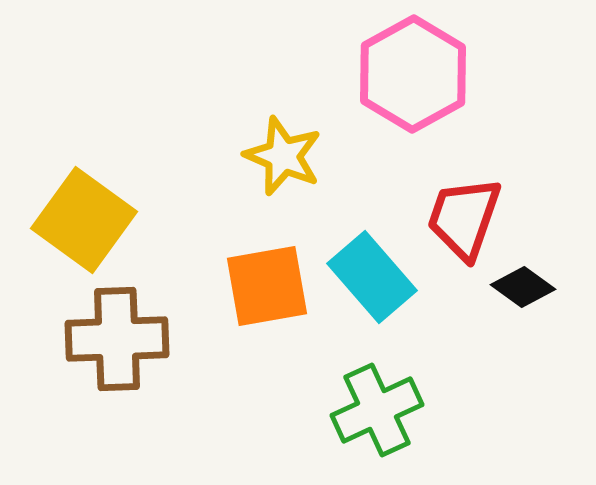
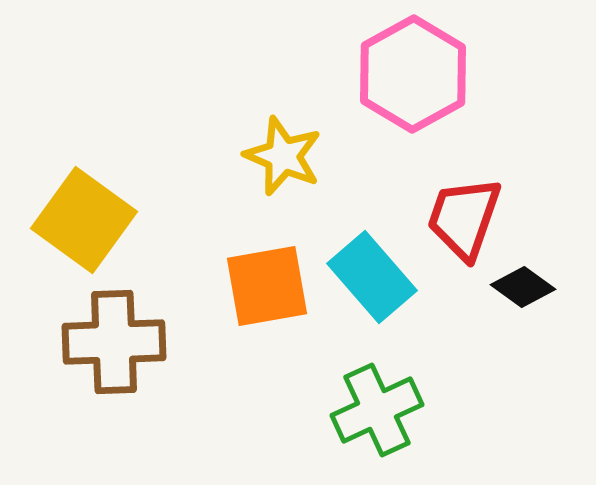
brown cross: moved 3 px left, 3 px down
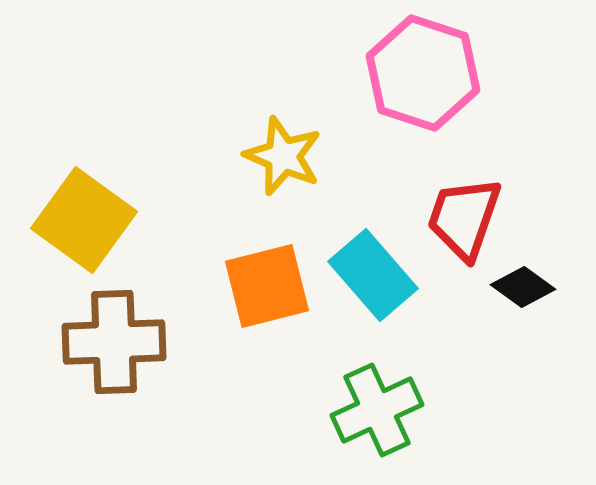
pink hexagon: moved 10 px right, 1 px up; rotated 13 degrees counterclockwise
cyan rectangle: moved 1 px right, 2 px up
orange square: rotated 4 degrees counterclockwise
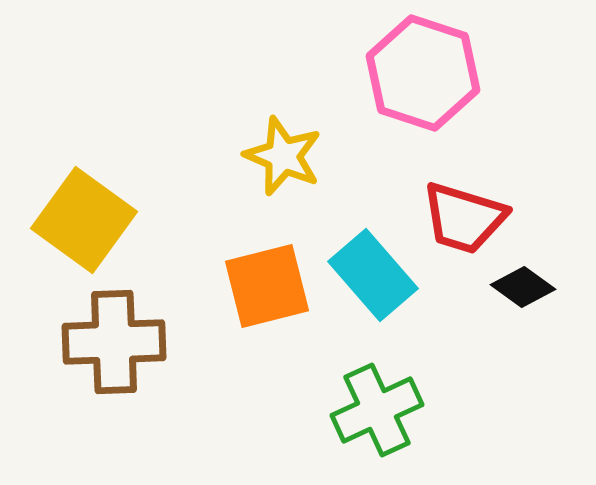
red trapezoid: rotated 92 degrees counterclockwise
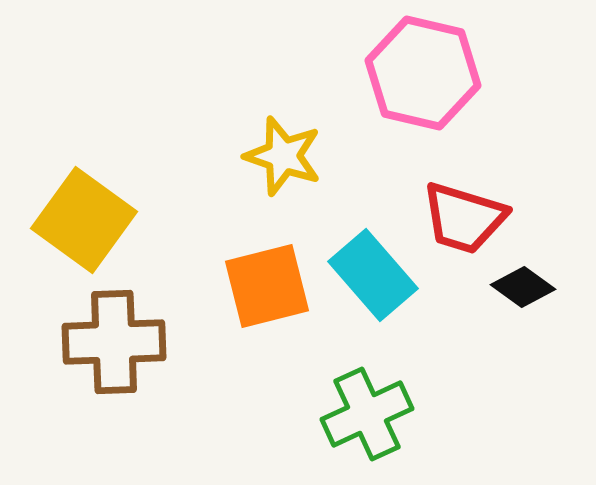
pink hexagon: rotated 5 degrees counterclockwise
yellow star: rotated 4 degrees counterclockwise
green cross: moved 10 px left, 4 px down
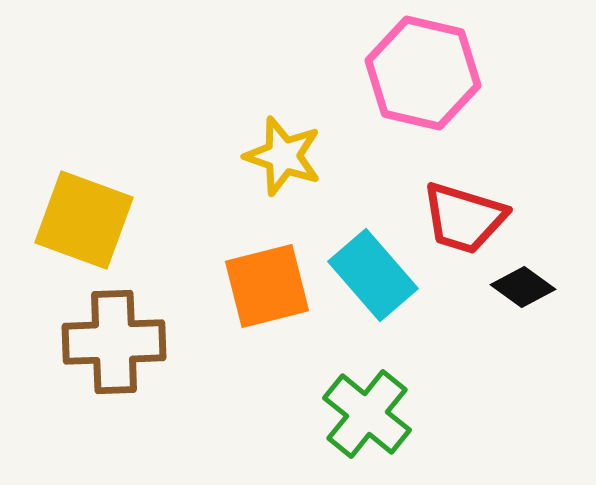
yellow square: rotated 16 degrees counterclockwise
green cross: rotated 26 degrees counterclockwise
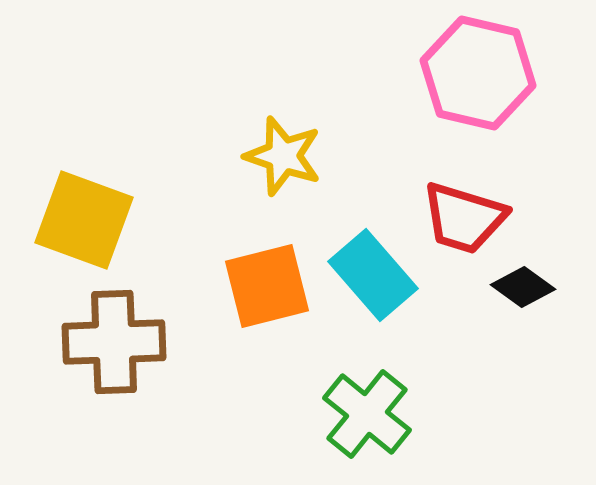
pink hexagon: moved 55 px right
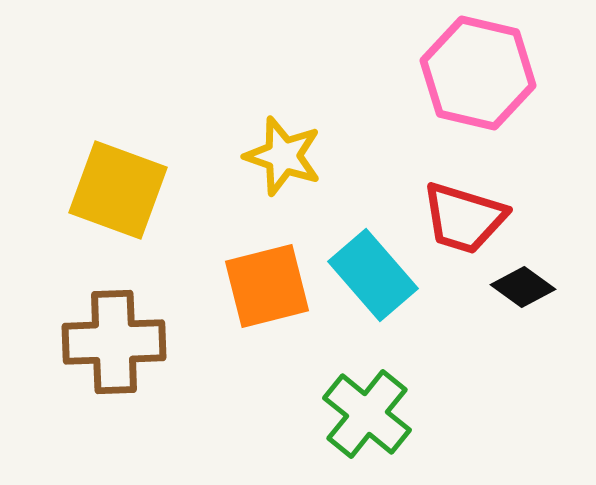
yellow square: moved 34 px right, 30 px up
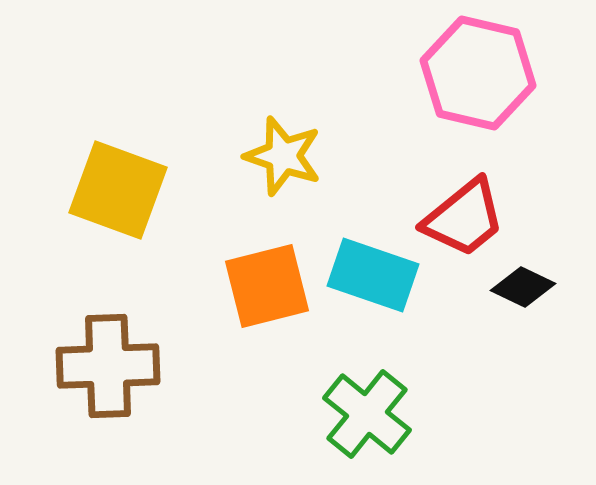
red trapezoid: rotated 56 degrees counterclockwise
cyan rectangle: rotated 30 degrees counterclockwise
black diamond: rotated 10 degrees counterclockwise
brown cross: moved 6 px left, 24 px down
